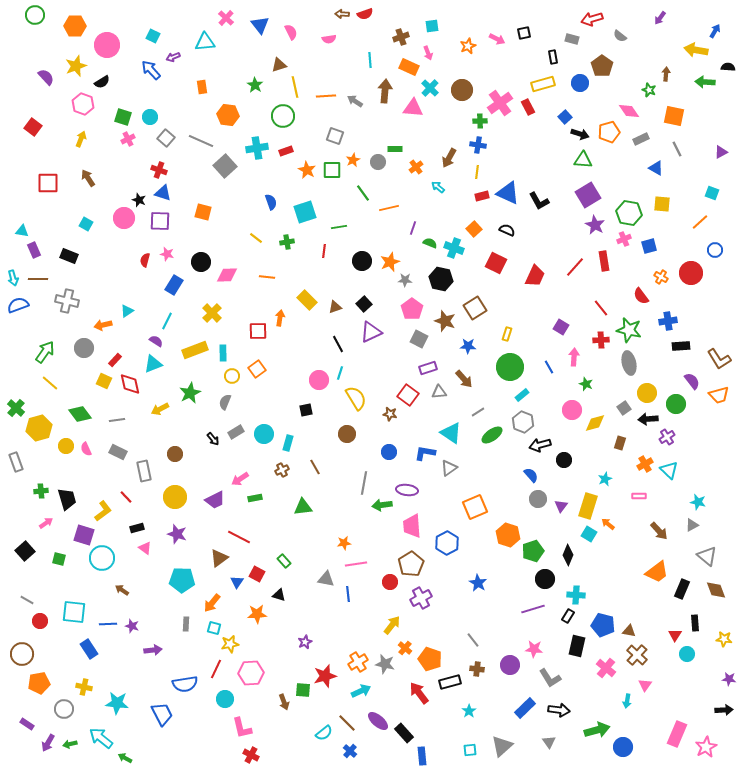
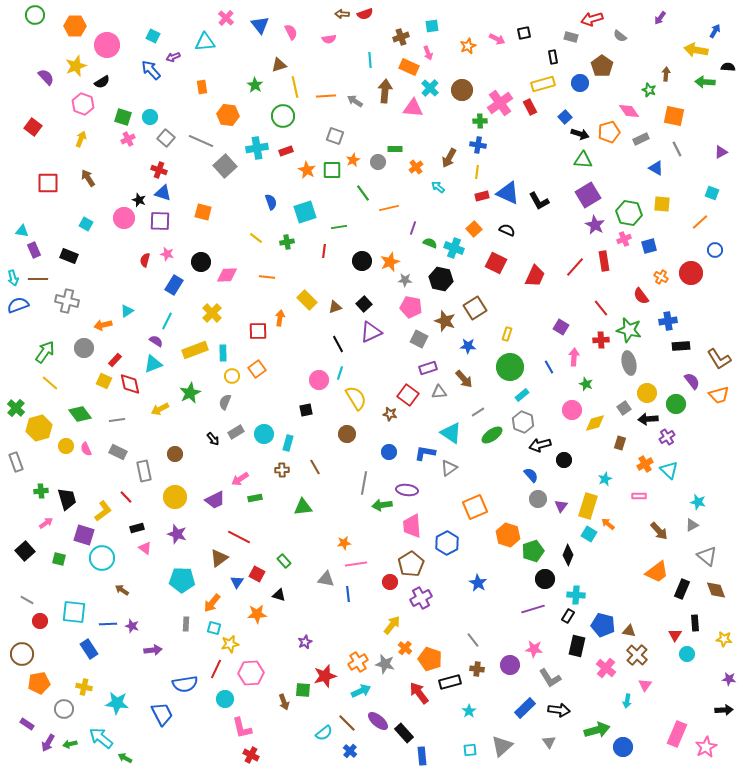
gray rectangle at (572, 39): moved 1 px left, 2 px up
red rectangle at (528, 107): moved 2 px right
pink pentagon at (412, 309): moved 1 px left, 2 px up; rotated 25 degrees counterclockwise
brown cross at (282, 470): rotated 24 degrees clockwise
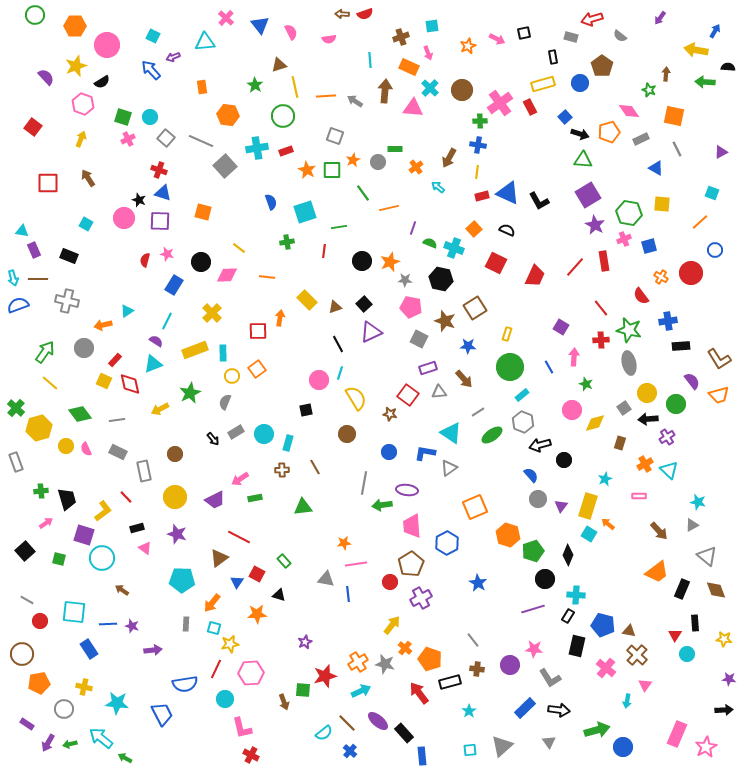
yellow line at (256, 238): moved 17 px left, 10 px down
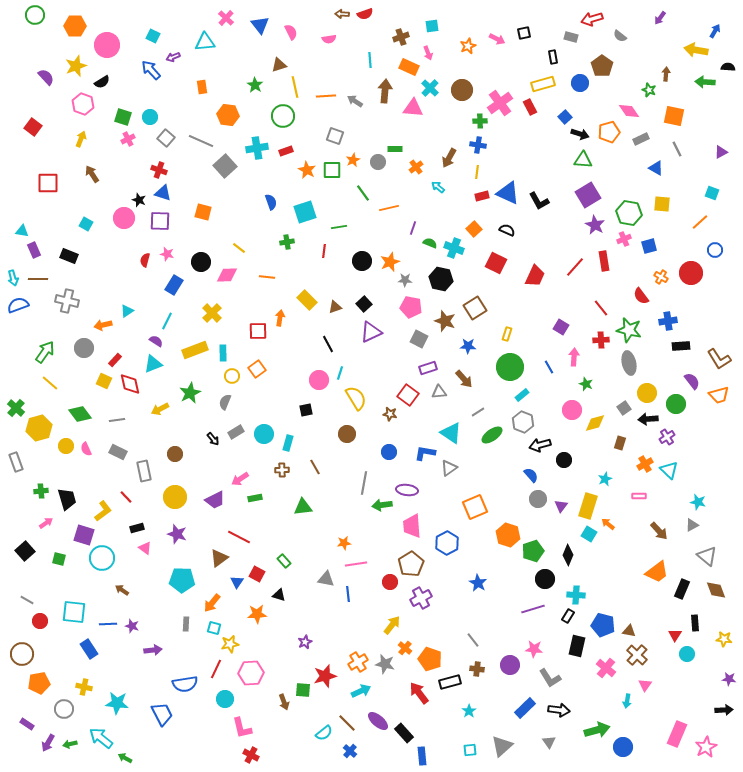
brown arrow at (88, 178): moved 4 px right, 4 px up
black line at (338, 344): moved 10 px left
